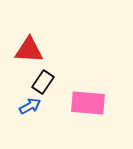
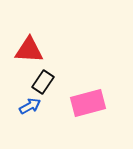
pink rectangle: rotated 20 degrees counterclockwise
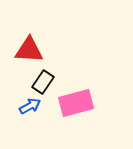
pink rectangle: moved 12 px left
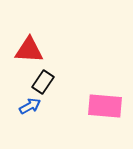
pink rectangle: moved 29 px right, 3 px down; rotated 20 degrees clockwise
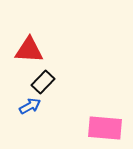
black rectangle: rotated 10 degrees clockwise
pink rectangle: moved 22 px down
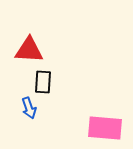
black rectangle: rotated 40 degrees counterclockwise
blue arrow: moved 1 px left, 2 px down; rotated 100 degrees clockwise
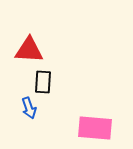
pink rectangle: moved 10 px left
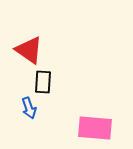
red triangle: rotated 32 degrees clockwise
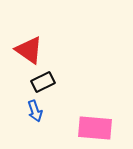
black rectangle: rotated 60 degrees clockwise
blue arrow: moved 6 px right, 3 px down
